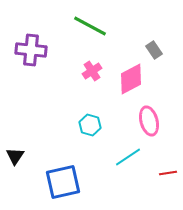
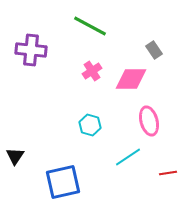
pink diamond: rotated 28 degrees clockwise
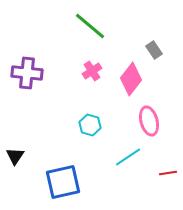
green line: rotated 12 degrees clockwise
purple cross: moved 4 px left, 23 px down
pink diamond: rotated 52 degrees counterclockwise
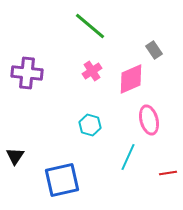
pink diamond: rotated 28 degrees clockwise
pink ellipse: moved 1 px up
cyan line: rotated 32 degrees counterclockwise
blue square: moved 1 px left, 2 px up
